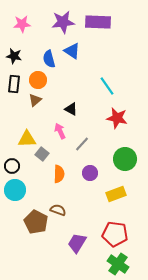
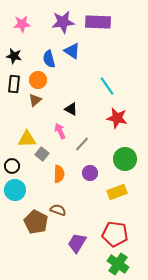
yellow rectangle: moved 1 px right, 2 px up
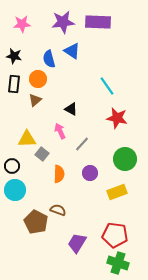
orange circle: moved 1 px up
red pentagon: moved 1 px down
green cross: moved 1 px up; rotated 15 degrees counterclockwise
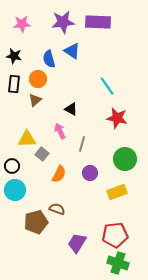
gray line: rotated 28 degrees counterclockwise
orange semicircle: rotated 24 degrees clockwise
brown semicircle: moved 1 px left, 1 px up
brown pentagon: rotated 30 degrees clockwise
red pentagon: rotated 15 degrees counterclockwise
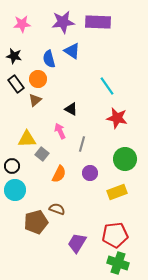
black rectangle: moved 2 px right; rotated 42 degrees counterclockwise
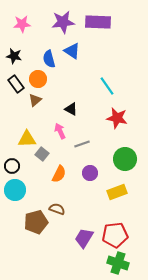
gray line: rotated 56 degrees clockwise
purple trapezoid: moved 7 px right, 5 px up
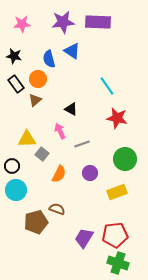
cyan circle: moved 1 px right
